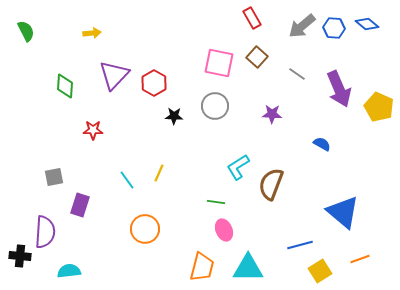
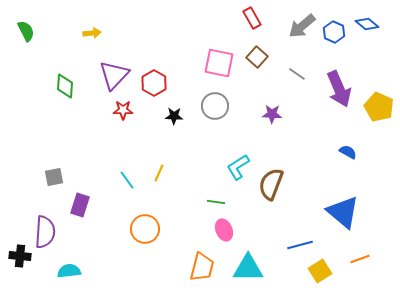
blue hexagon: moved 4 px down; rotated 20 degrees clockwise
red star: moved 30 px right, 20 px up
blue semicircle: moved 26 px right, 8 px down
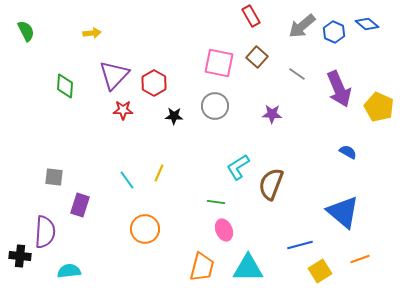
red rectangle: moved 1 px left, 2 px up
gray square: rotated 18 degrees clockwise
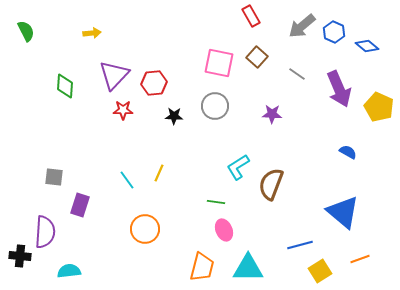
blue diamond: moved 22 px down
red hexagon: rotated 25 degrees clockwise
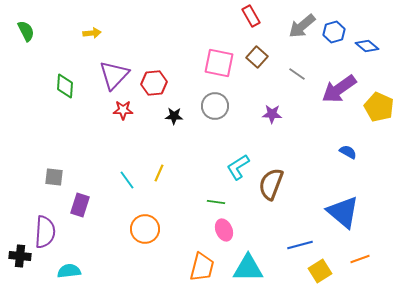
blue hexagon: rotated 20 degrees clockwise
purple arrow: rotated 78 degrees clockwise
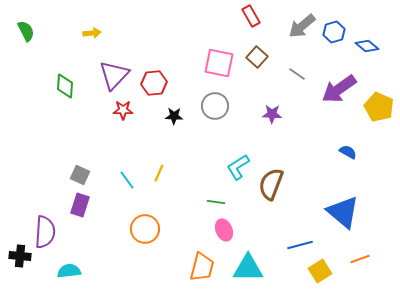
gray square: moved 26 px right, 2 px up; rotated 18 degrees clockwise
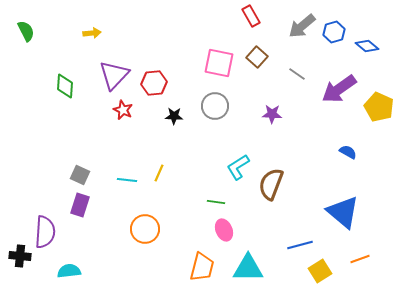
red star: rotated 24 degrees clockwise
cyan line: rotated 48 degrees counterclockwise
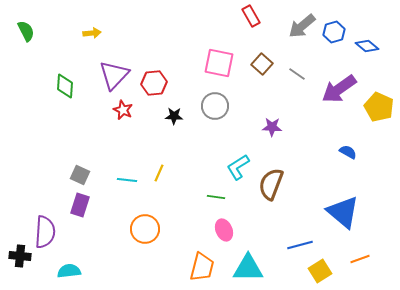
brown square: moved 5 px right, 7 px down
purple star: moved 13 px down
green line: moved 5 px up
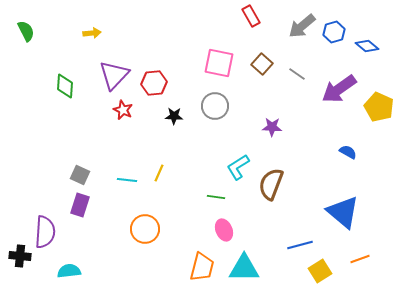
cyan triangle: moved 4 px left
